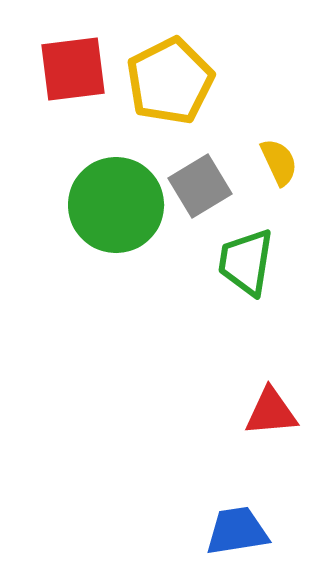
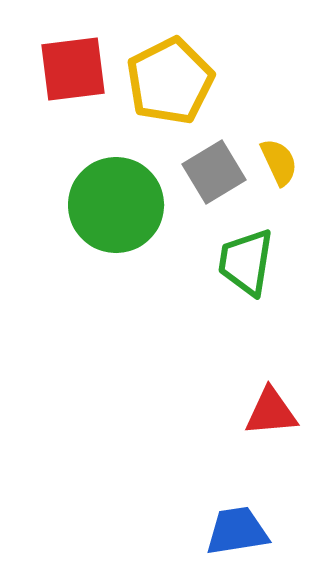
gray square: moved 14 px right, 14 px up
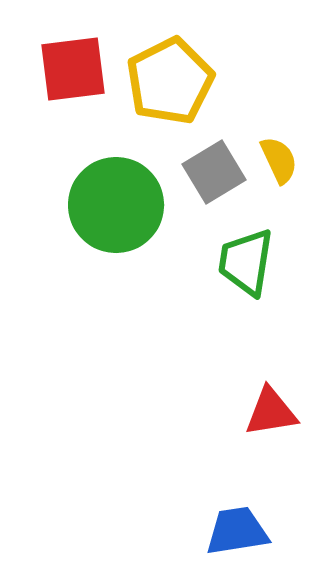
yellow semicircle: moved 2 px up
red triangle: rotated 4 degrees counterclockwise
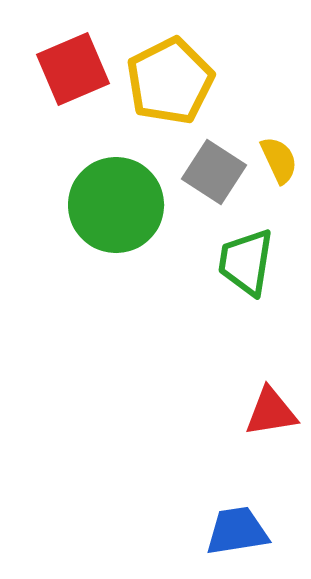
red square: rotated 16 degrees counterclockwise
gray square: rotated 26 degrees counterclockwise
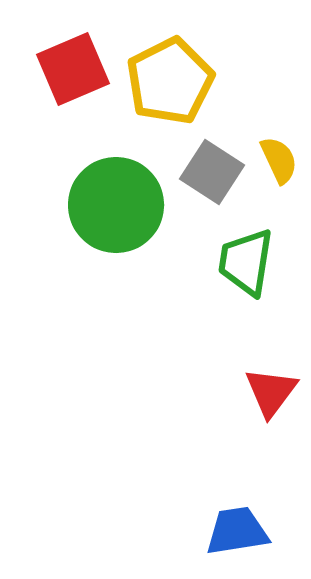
gray square: moved 2 px left
red triangle: moved 20 px up; rotated 44 degrees counterclockwise
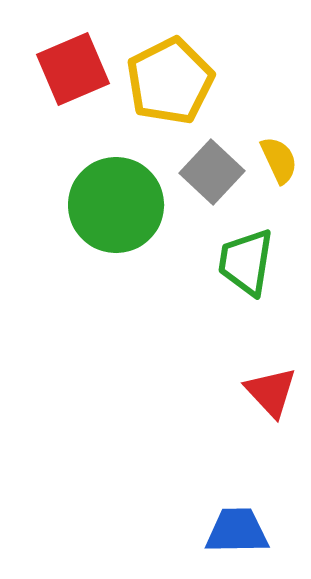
gray square: rotated 10 degrees clockwise
red triangle: rotated 20 degrees counterclockwise
blue trapezoid: rotated 8 degrees clockwise
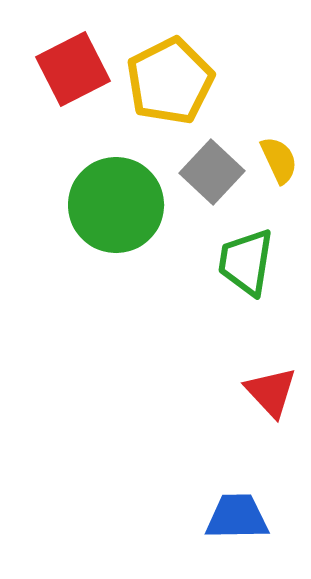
red square: rotated 4 degrees counterclockwise
blue trapezoid: moved 14 px up
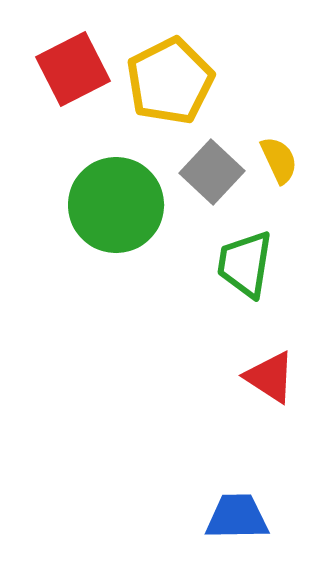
green trapezoid: moved 1 px left, 2 px down
red triangle: moved 1 px left, 15 px up; rotated 14 degrees counterclockwise
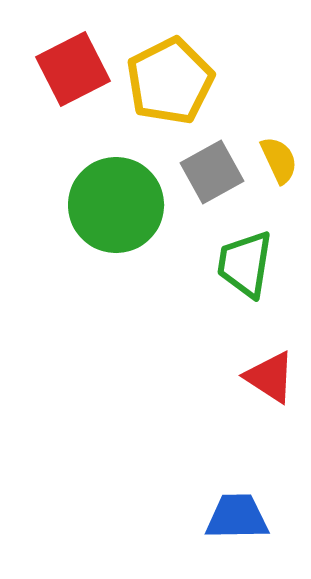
gray square: rotated 18 degrees clockwise
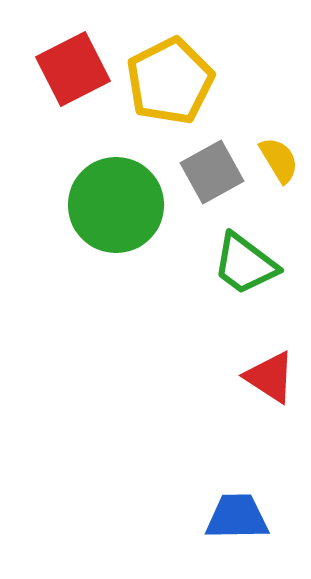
yellow semicircle: rotated 6 degrees counterclockwise
green trapezoid: rotated 62 degrees counterclockwise
